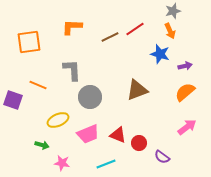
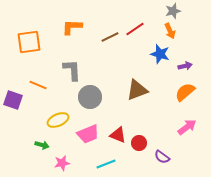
pink star: rotated 21 degrees counterclockwise
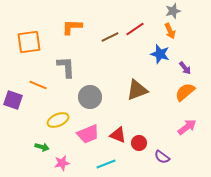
purple arrow: moved 2 px down; rotated 64 degrees clockwise
gray L-shape: moved 6 px left, 3 px up
green arrow: moved 2 px down
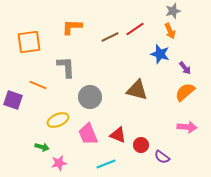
brown triangle: rotated 35 degrees clockwise
pink arrow: rotated 42 degrees clockwise
pink trapezoid: rotated 90 degrees clockwise
red circle: moved 2 px right, 2 px down
pink star: moved 3 px left
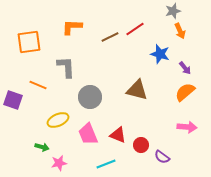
orange arrow: moved 10 px right
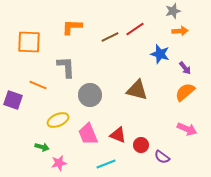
orange arrow: rotated 70 degrees counterclockwise
orange square: rotated 10 degrees clockwise
gray circle: moved 2 px up
pink arrow: moved 2 px down; rotated 18 degrees clockwise
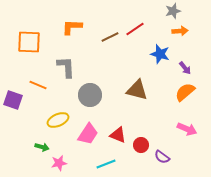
pink trapezoid: rotated 125 degrees counterclockwise
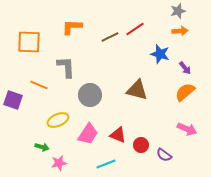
gray star: moved 5 px right
orange line: moved 1 px right
purple semicircle: moved 2 px right, 2 px up
